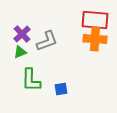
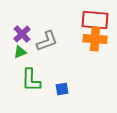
blue square: moved 1 px right
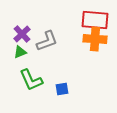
green L-shape: rotated 25 degrees counterclockwise
